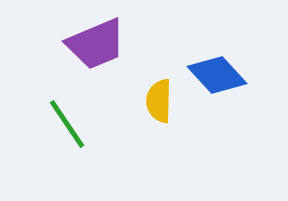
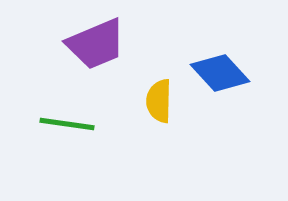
blue diamond: moved 3 px right, 2 px up
green line: rotated 48 degrees counterclockwise
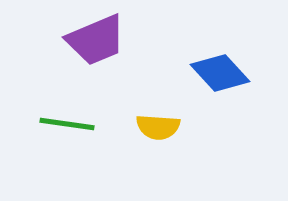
purple trapezoid: moved 4 px up
yellow semicircle: moved 1 px left, 26 px down; rotated 87 degrees counterclockwise
